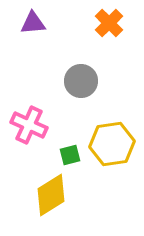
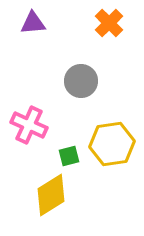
green square: moved 1 px left, 1 px down
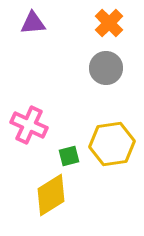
gray circle: moved 25 px right, 13 px up
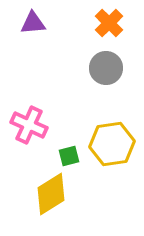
yellow diamond: moved 1 px up
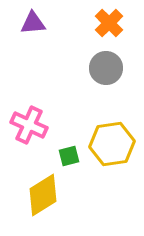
yellow diamond: moved 8 px left, 1 px down
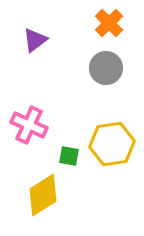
purple triangle: moved 2 px right, 17 px down; rotated 32 degrees counterclockwise
green square: rotated 25 degrees clockwise
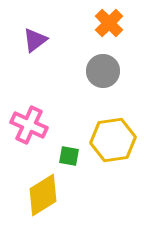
gray circle: moved 3 px left, 3 px down
yellow hexagon: moved 1 px right, 4 px up
